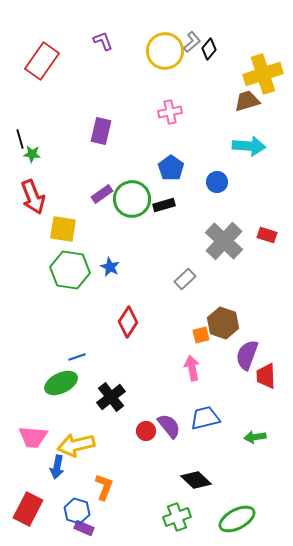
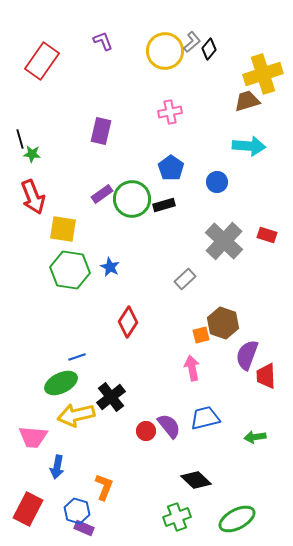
yellow arrow at (76, 445): moved 30 px up
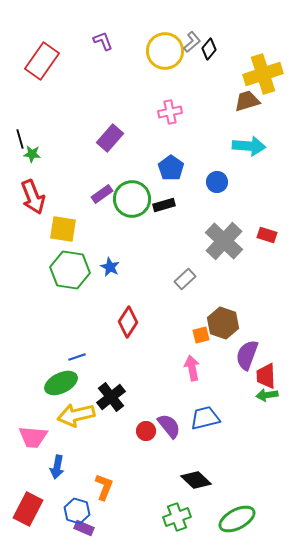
purple rectangle at (101, 131): moved 9 px right, 7 px down; rotated 28 degrees clockwise
green arrow at (255, 437): moved 12 px right, 42 px up
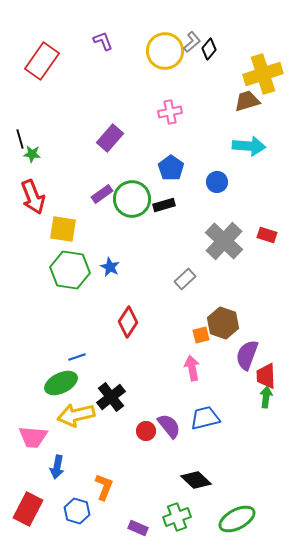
green arrow at (267, 395): moved 1 px left, 2 px down; rotated 105 degrees clockwise
purple rectangle at (84, 528): moved 54 px right
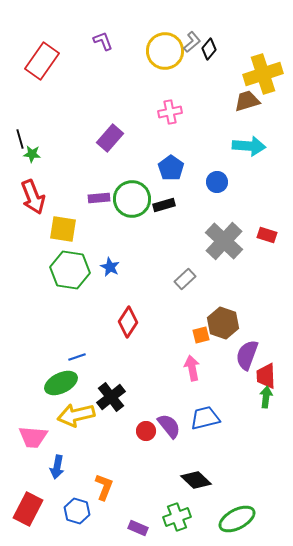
purple rectangle at (102, 194): moved 3 px left, 4 px down; rotated 30 degrees clockwise
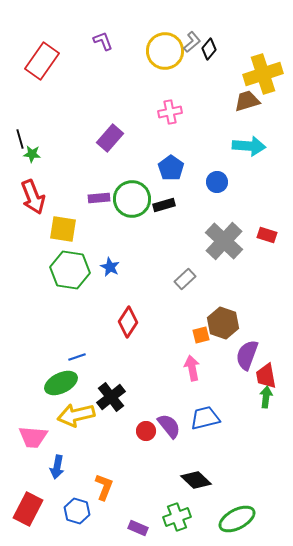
red trapezoid at (266, 376): rotated 8 degrees counterclockwise
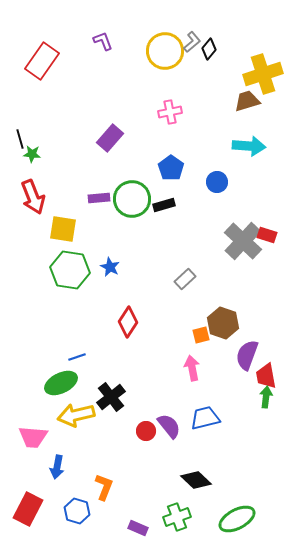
gray cross at (224, 241): moved 19 px right
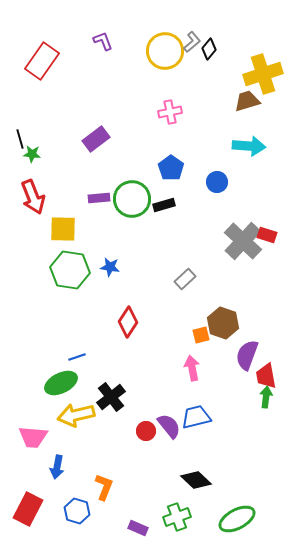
purple rectangle at (110, 138): moved 14 px left, 1 px down; rotated 12 degrees clockwise
yellow square at (63, 229): rotated 8 degrees counterclockwise
blue star at (110, 267): rotated 18 degrees counterclockwise
blue trapezoid at (205, 418): moved 9 px left, 1 px up
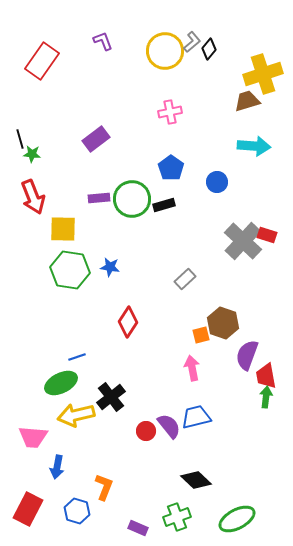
cyan arrow at (249, 146): moved 5 px right
